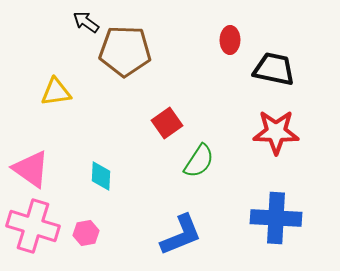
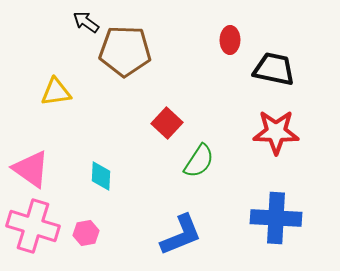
red square: rotated 12 degrees counterclockwise
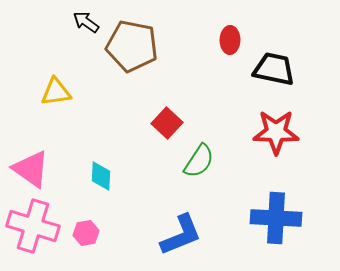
brown pentagon: moved 7 px right, 5 px up; rotated 9 degrees clockwise
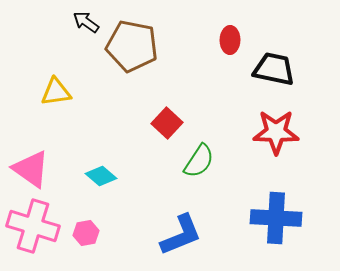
cyan diamond: rotated 52 degrees counterclockwise
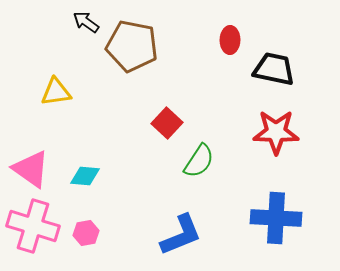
cyan diamond: moved 16 px left; rotated 36 degrees counterclockwise
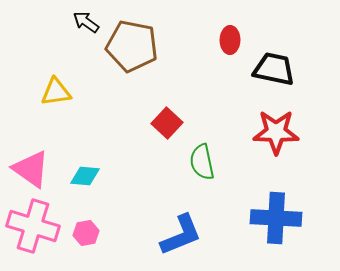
green semicircle: moved 3 px right, 1 px down; rotated 135 degrees clockwise
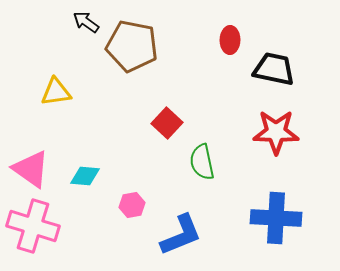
pink hexagon: moved 46 px right, 28 px up
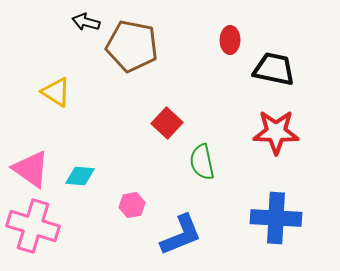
black arrow: rotated 20 degrees counterclockwise
yellow triangle: rotated 40 degrees clockwise
cyan diamond: moved 5 px left
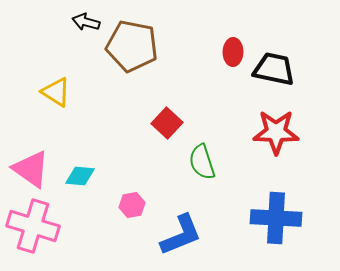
red ellipse: moved 3 px right, 12 px down
green semicircle: rotated 6 degrees counterclockwise
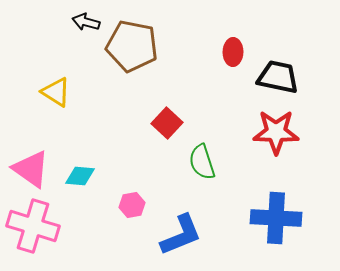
black trapezoid: moved 4 px right, 8 px down
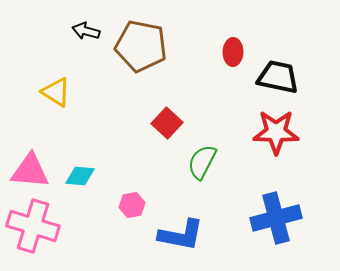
black arrow: moved 9 px down
brown pentagon: moved 9 px right
green semicircle: rotated 45 degrees clockwise
pink triangle: moved 1 px left, 2 px down; rotated 30 degrees counterclockwise
blue cross: rotated 18 degrees counterclockwise
blue L-shape: rotated 33 degrees clockwise
